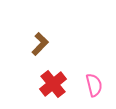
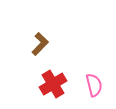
red cross: rotated 8 degrees clockwise
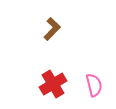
brown L-shape: moved 12 px right, 15 px up
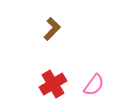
pink semicircle: rotated 50 degrees clockwise
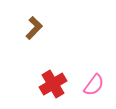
brown L-shape: moved 18 px left, 1 px up
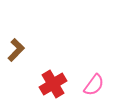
brown L-shape: moved 18 px left, 22 px down
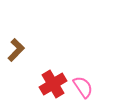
pink semicircle: moved 11 px left, 2 px down; rotated 70 degrees counterclockwise
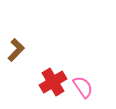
red cross: moved 2 px up
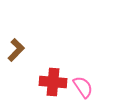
red cross: rotated 36 degrees clockwise
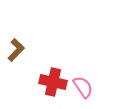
red cross: rotated 8 degrees clockwise
